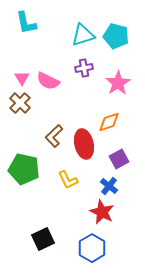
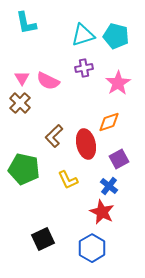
red ellipse: moved 2 px right
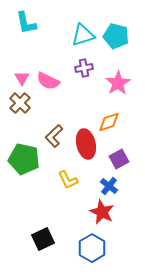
green pentagon: moved 10 px up
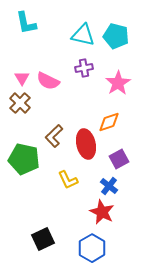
cyan triangle: rotated 30 degrees clockwise
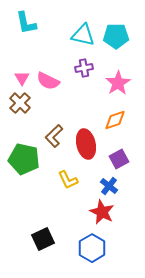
cyan pentagon: rotated 15 degrees counterclockwise
orange diamond: moved 6 px right, 2 px up
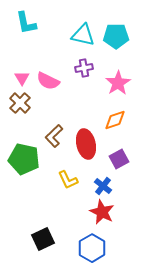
blue cross: moved 6 px left
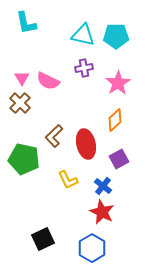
orange diamond: rotated 25 degrees counterclockwise
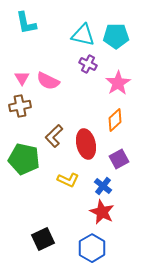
purple cross: moved 4 px right, 4 px up; rotated 36 degrees clockwise
brown cross: moved 3 px down; rotated 35 degrees clockwise
yellow L-shape: rotated 40 degrees counterclockwise
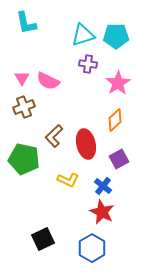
cyan triangle: rotated 30 degrees counterclockwise
purple cross: rotated 18 degrees counterclockwise
brown cross: moved 4 px right, 1 px down; rotated 10 degrees counterclockwise
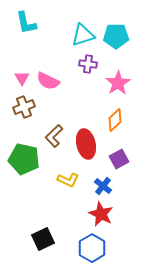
red star: moved 1 px left, 2 px down
